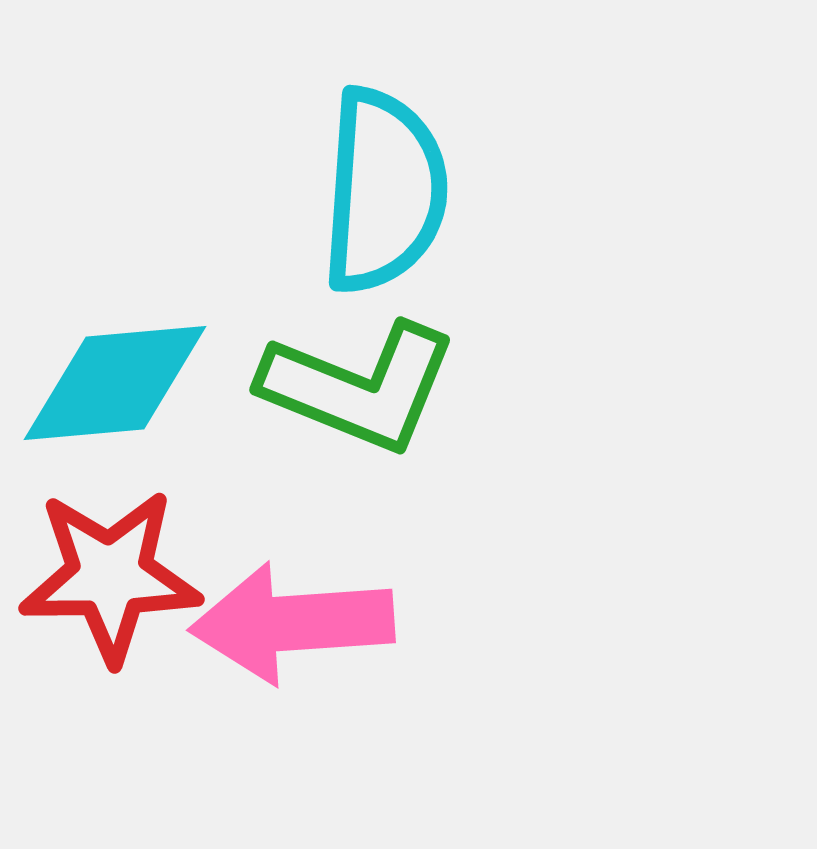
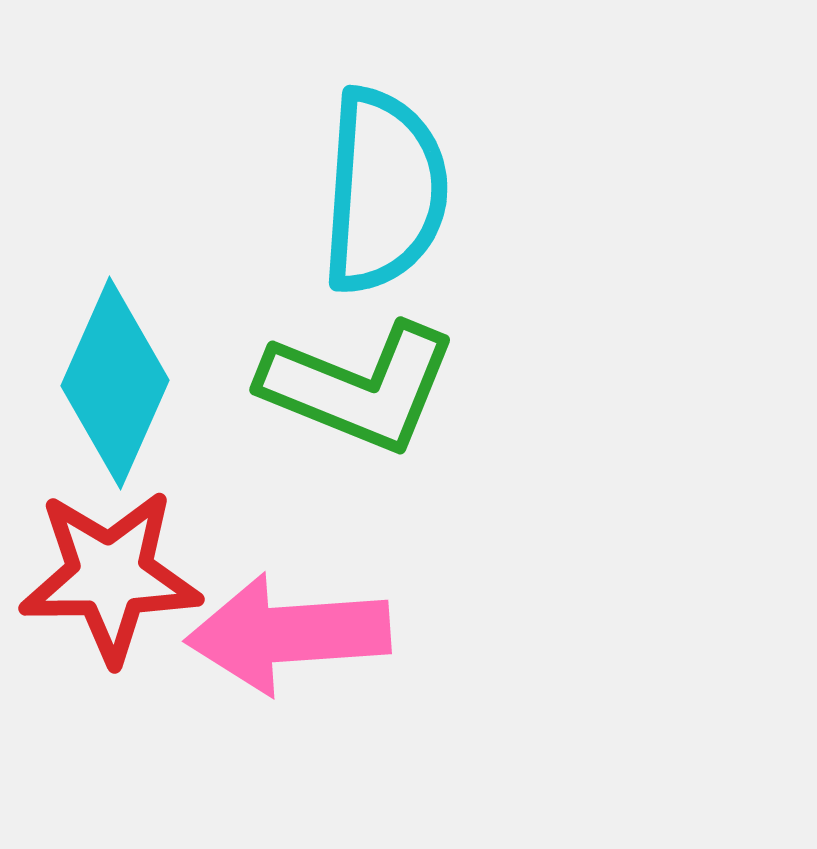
cyan diamond: rotated 61 degrees counterclockwise
pink arrow: moved 4 px left, 11 px down
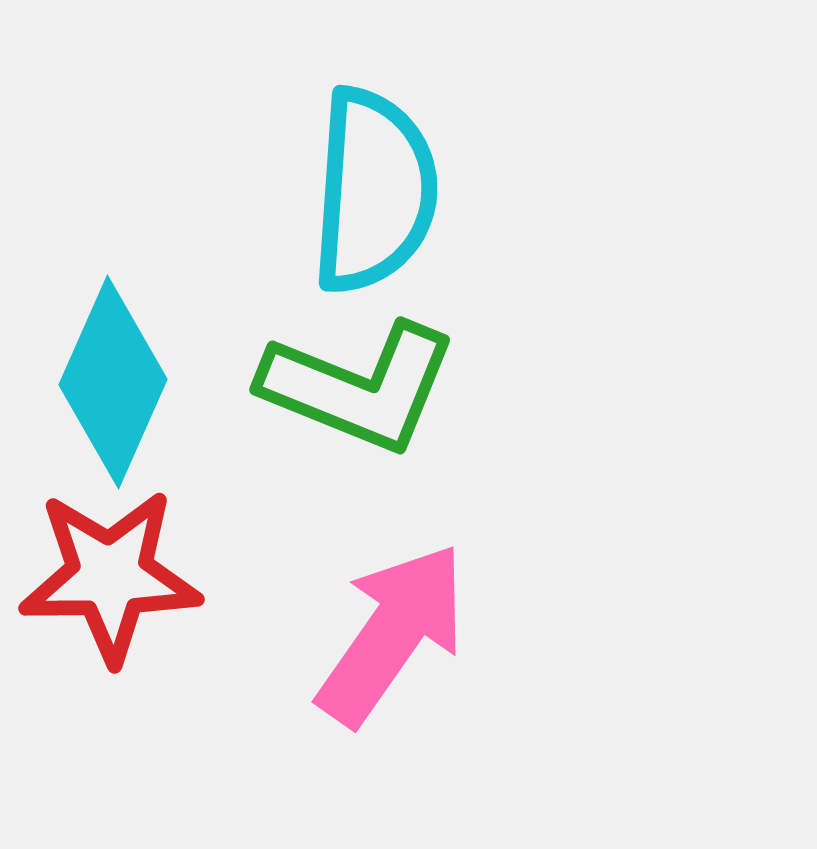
cyan semicircle: moved 10 px left
cyan diamond: moved 2 px left, 1 px up
pink arrow: moved 104 px right; rotated 129 degrees clockwise
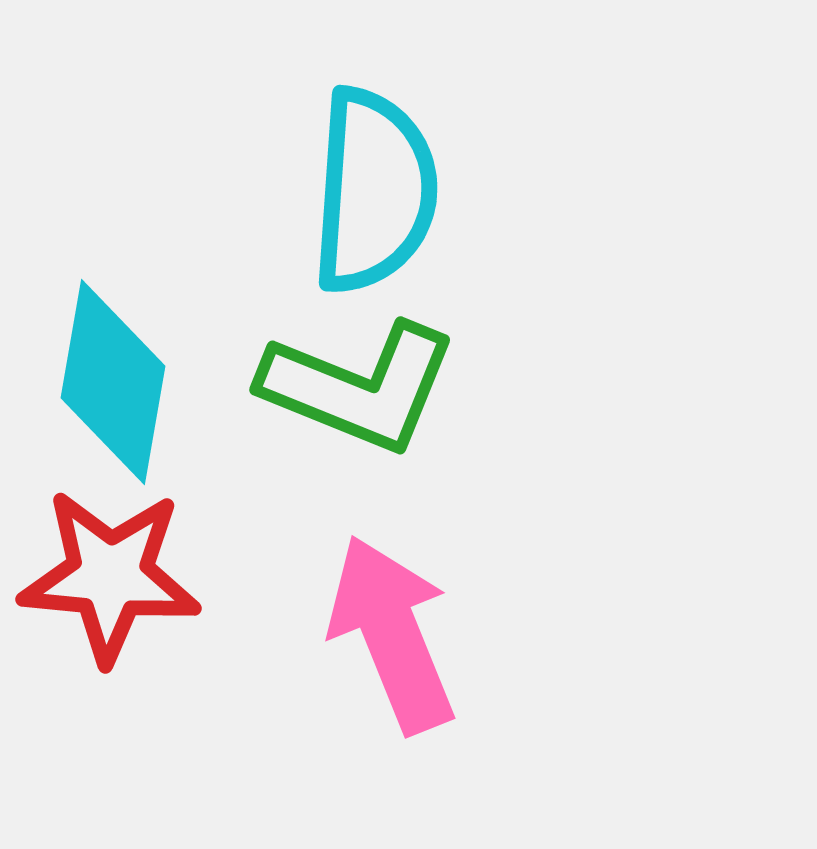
cyan diamond: rotated 14 degrees counterclockwise
red star: rotated 6 degrees clockwise
pink arrow: rotated 57 degrees counterclockwise
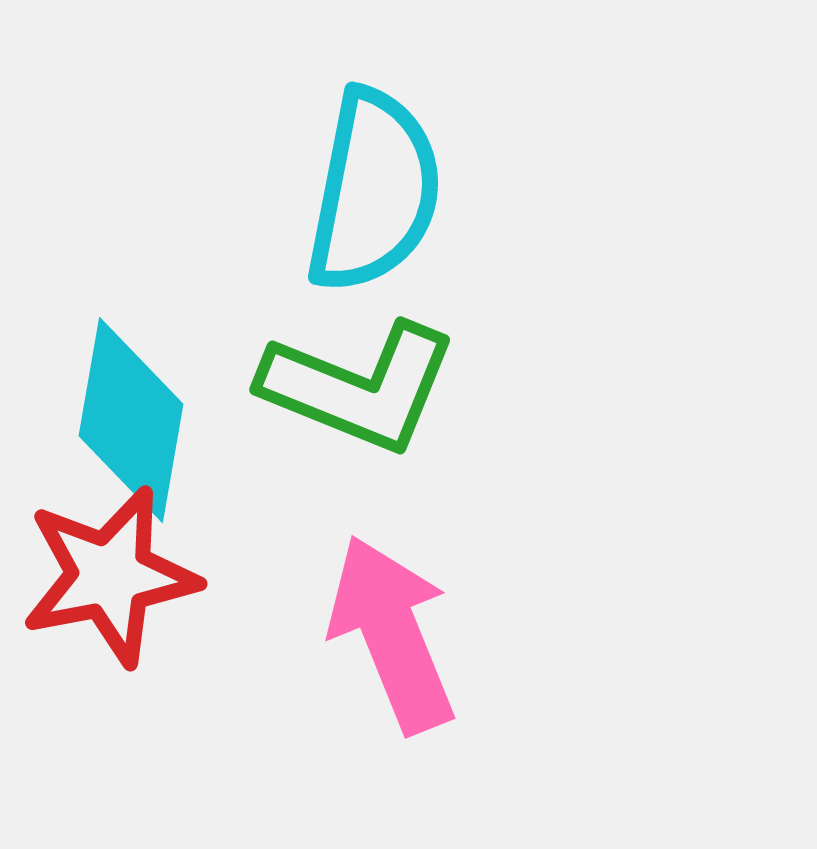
cyan semicircle: rotated 7 degrees clockwise
cyan diamond: moved 18 px right, 38 px down
red star: rotated 16 degrees counterclockwise
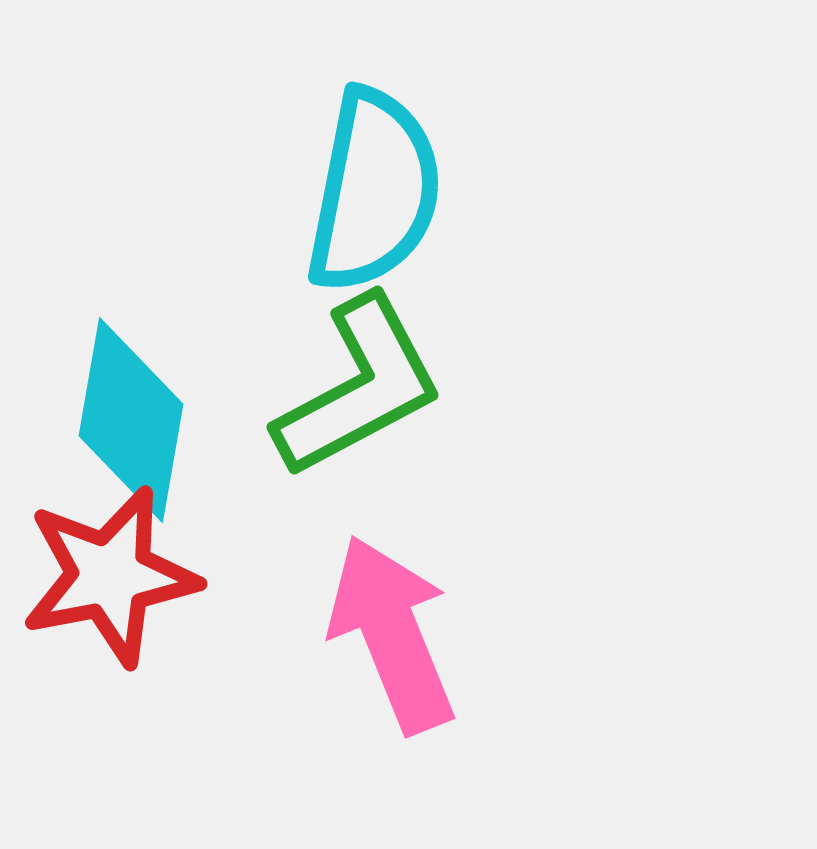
green L-shape: rotated 50 degrees counterclockwise
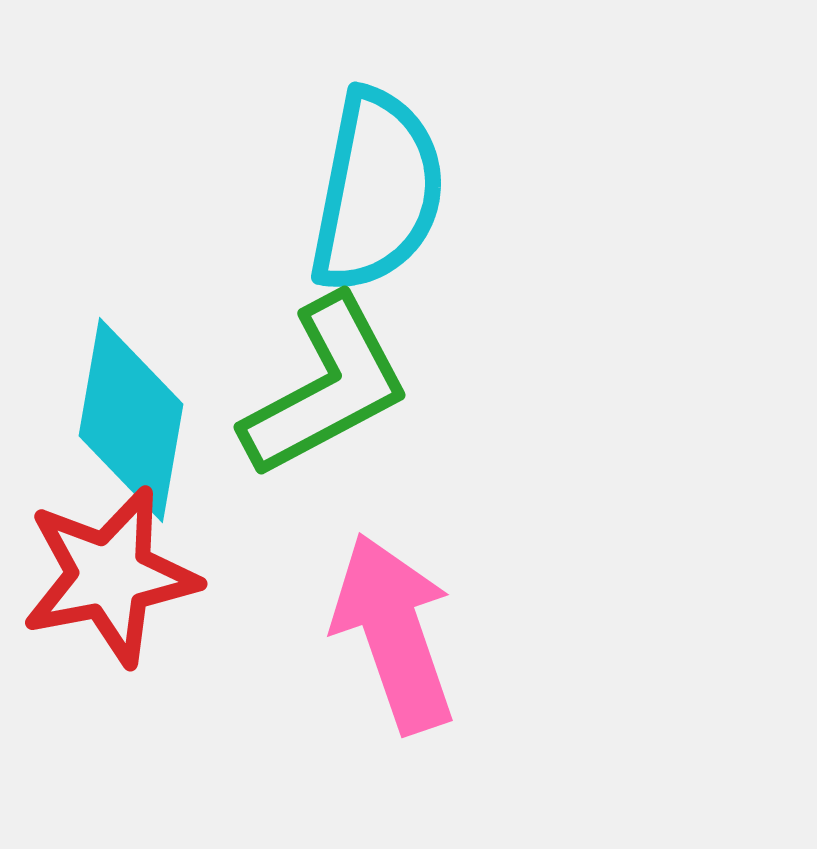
cyan semicircle: moved 3 px right
green L-shape: moved 33 px left
pink arrow: moved 2 px right, 1 px up; rotated 3 degrees clockwise
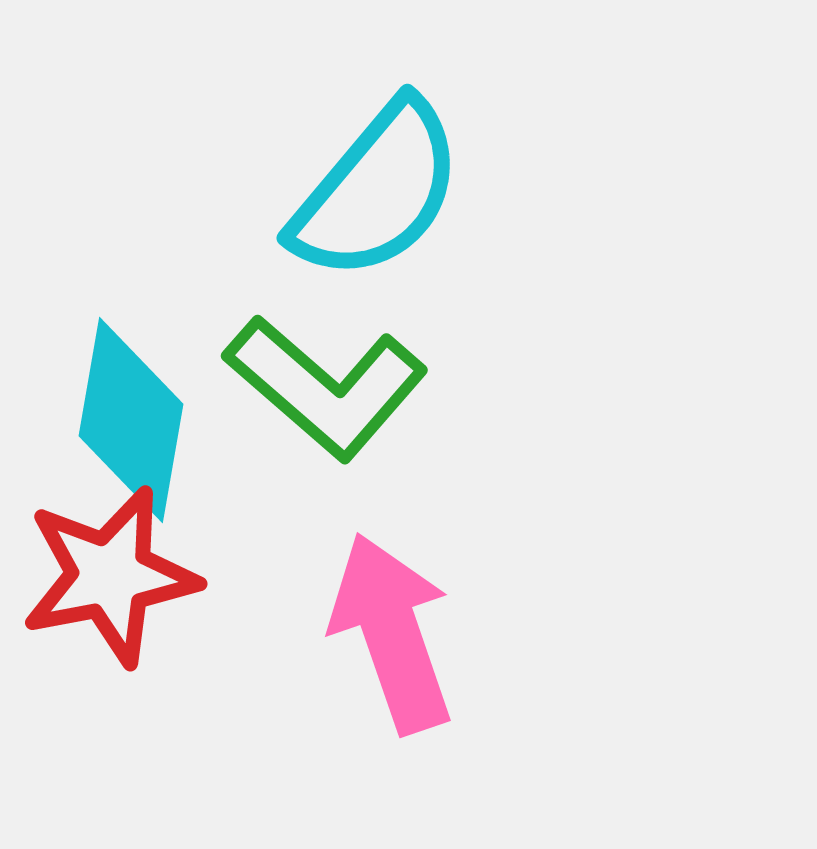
cyan semicircle: rotated 29 degrees clockwise
green L-shape: rotated 69 degrees clockwise
pink arrow: moved 2 px left
